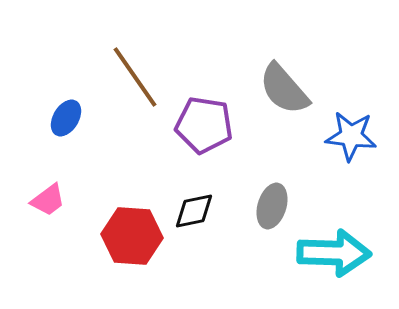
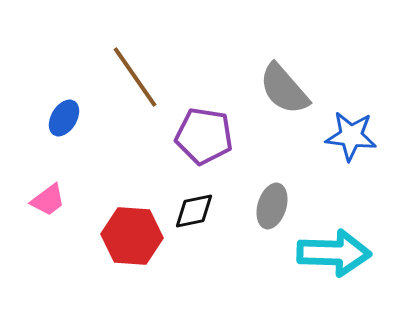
blue ellipse: moved 2 px left
purple pentagon: moved 11 px down
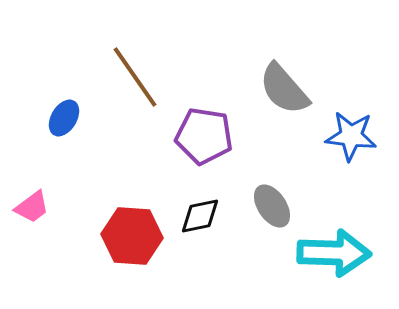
pink trapezoid: moved 16 px left, 7 px down
gray ellipse: rotated 51 degrees counterclockwise
black diamond: moved 6 px right, 5 px down
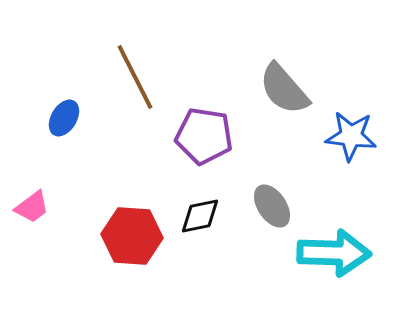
brown line: rotated 8 degrees clockwise
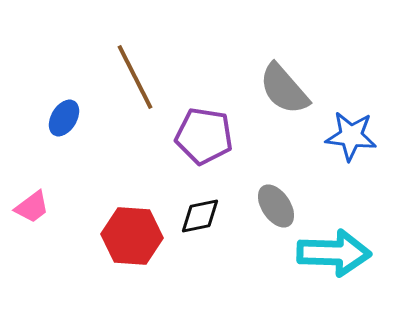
gray ellipse: moved 4 px right
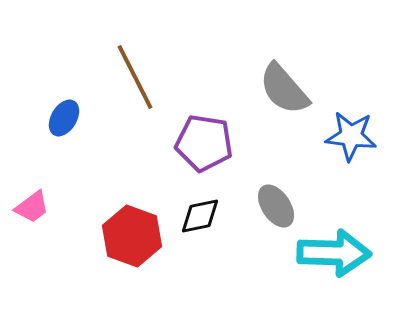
purple pentagon: moved 7 px down
red hexagon: rotated 16 degrees clockwise
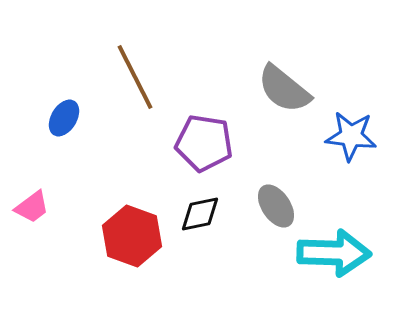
gray semicircle: rotated 10 degrees counterclockwise
black diamond: moved 2 px up
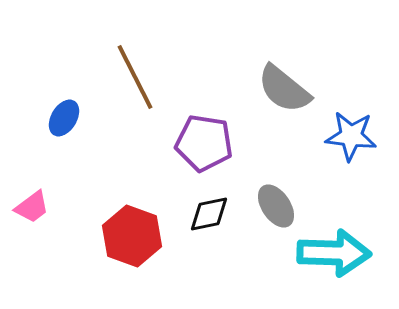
black diamond: moved 9 px right
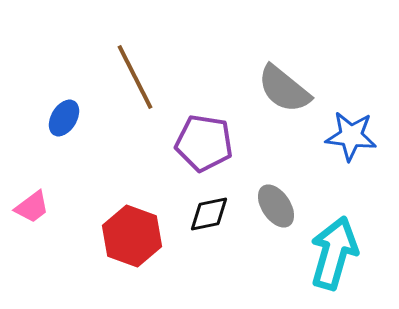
cyan arrow: rotated 76 degrees counterclockwise
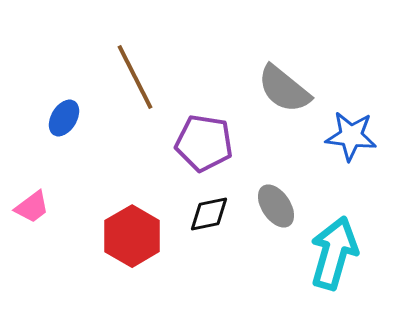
red hexagon: rotated 10 degrees clockwise
